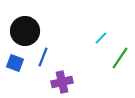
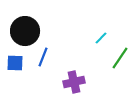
blue square: rotated 18 degrees counterclockwise
purple cross: moved 12 px right
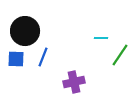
cyan line: rotated 48 degrees clockwise
green line: moved 3 px up
blue square: moved 1 px right, 4 px up
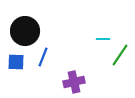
cyan line: moved 2 px right, 1 px down
blue square: moved 3 px down
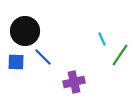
cyan line: moved 1 px left; rotated 64 degrees clockwise
blue line: rotated 66 degrees counterclockwise
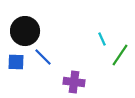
purple cross: rotated 20 degrees clockwise
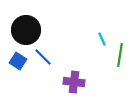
black circle: moved 1 px right, 1 px up
green line: rotated 25 degrees counterclockwise
blue square: moved 2 px right, 1 px up; rotated 30 degrees clockwise
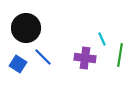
black circle: moved 2 px up
blue square: moved 3 px down
purple cross: moved 11 px right, 24 px up
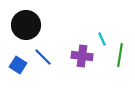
black circle: moved 3 px up
purple cross: moved 3 px left, 2 px up
blue square: moved 1 px down
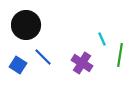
purple cross: moved 7 px down; rotated 25 degrees clockwise
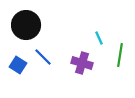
cyan line: moved 3 px left, 1 px up
purple cross: rotated 15 degrees counterclockwise
